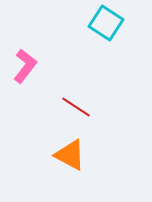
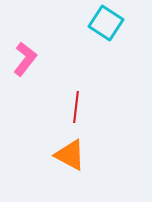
pink L-shape: moved 7 px up
red line: rotated 64 degrees clockwise
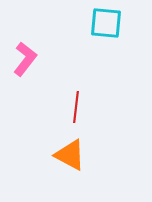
cyan square: rotated 28 degrees counterclockwise
